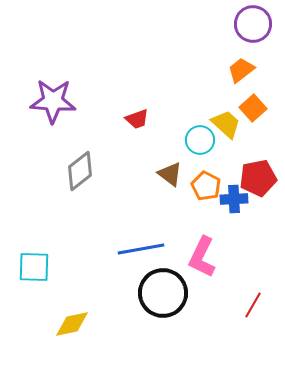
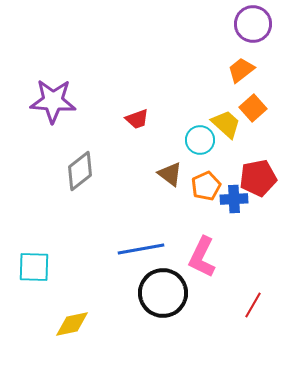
orange pentagon: rotated 20 degrees clockwise
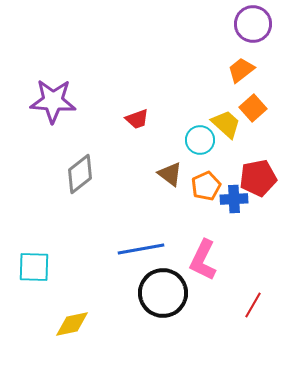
gray diamond: moved 3 px down
pink L-shape: moved 1 px right, 3 px down
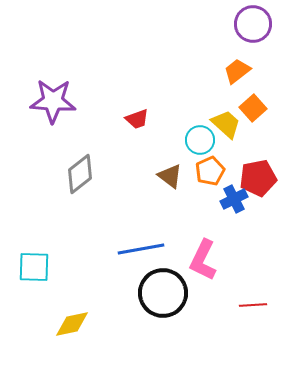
orange trapezoid: moved 4 px left, 1 px down
brown triangle: moved 2 px down
orange pentagon: moved 4 px right, 15 px up
blue cross: rotated 24 degrees counterclockwise
red line: rotated 56 degrees clockwise
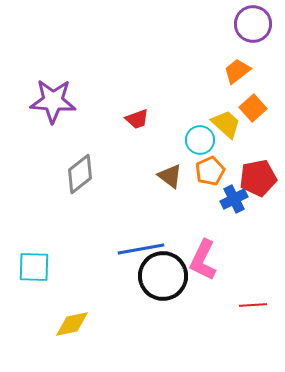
black circle: moved 17 px up
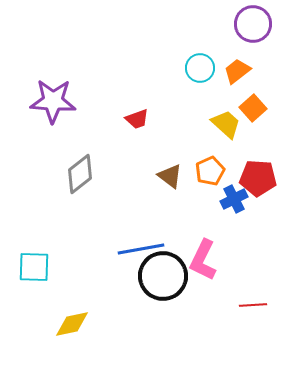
cyan circle: moved 72 px up
red pentagon: rotated 15 degrees clockwise
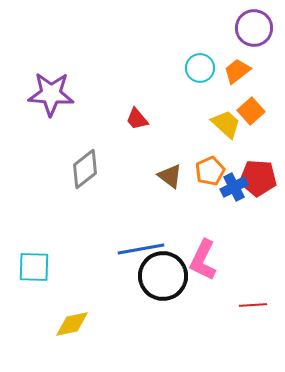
purple circle: moved 1 px right, 4 px down
purple star: moved 2 px left, 7 px up
orange square: moved 2 px left, 3 px down
red trapezoid: rotated 70 degrees clockwise
gray diamond: moved 5 px right, 5 px up
blue cross: moved 12 px up
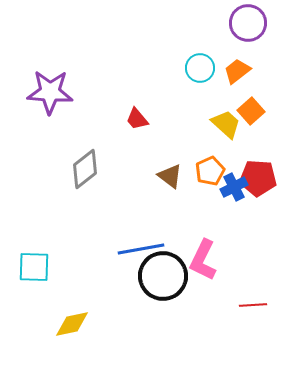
purple circle: moved 6 px left, 5 px up
purple star: moved 1 px left, 2 px up
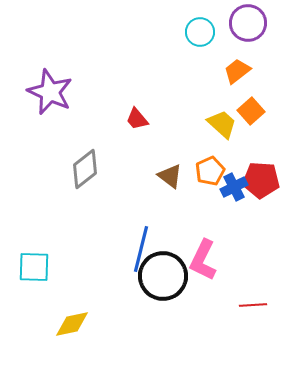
cyan circle: moved 36 px up
purple star: rotated 21 degrees clockwise
yellow trapezoid: moved 4 px left
red pentagon: moved 3 px right, 2 px down
blue line: rotated 66 degrees counterclockwise
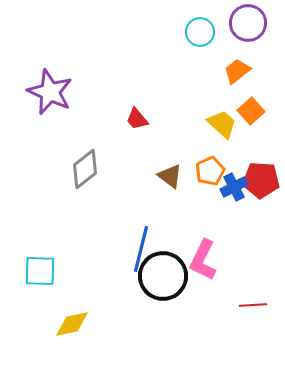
cyan square: moved 6 px right, 4 px down
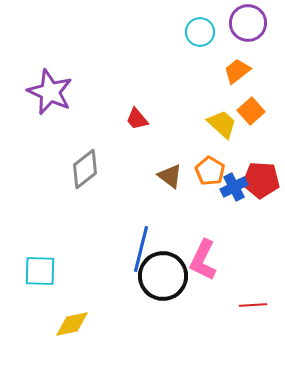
orange pentagon: rotated 16 degrees counterclockwise
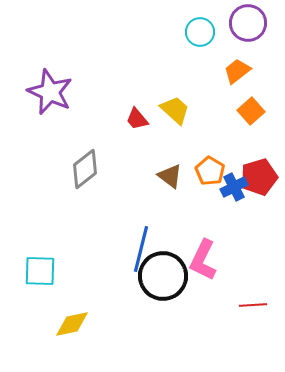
yellow trapezoid: moved 47 px left, 14 px up
red pentagon: moved 2 px left, 3 px up; rotated 21 degrees counterclockwise
